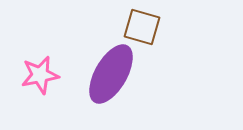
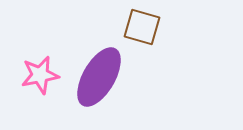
purple ellipse: moved 12 px left, 3 px down
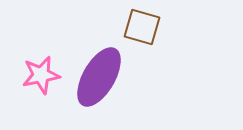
pink star: moved 1 px right
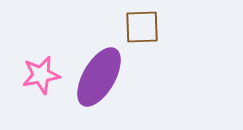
brown square: rotated 18 degrees counterclockwise
